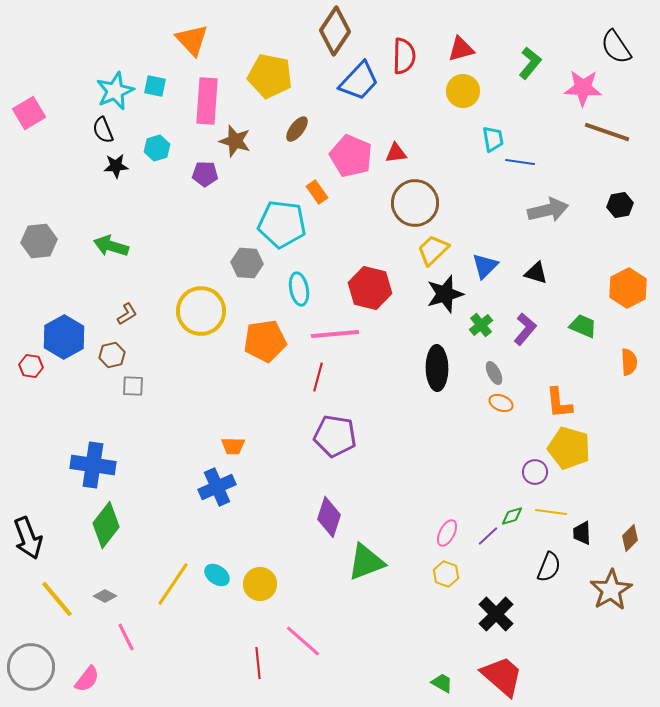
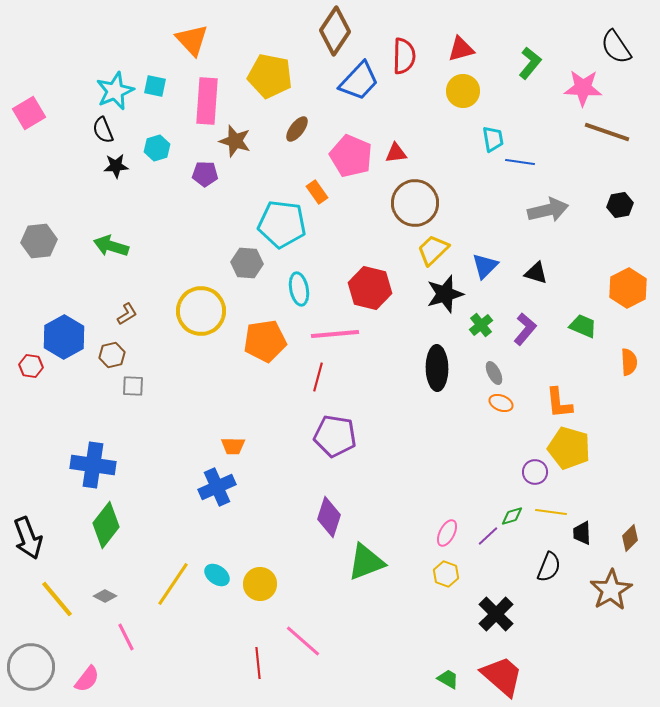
green trapezoid at (442, 683): moved 6 px right, 4 px up
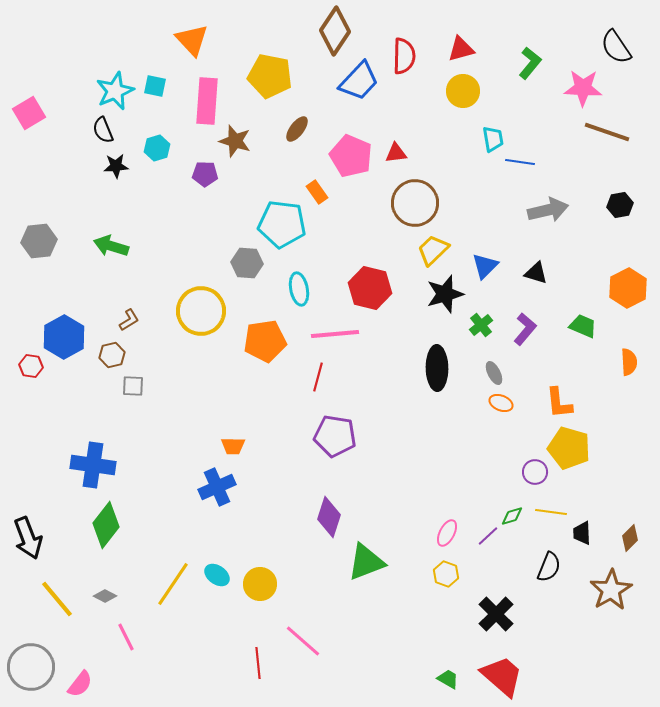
brown L-shape at (127, 314): moved 2 px right, 6 px down
pink semicircle at (87, 679): moved 7 px left, 5 px down
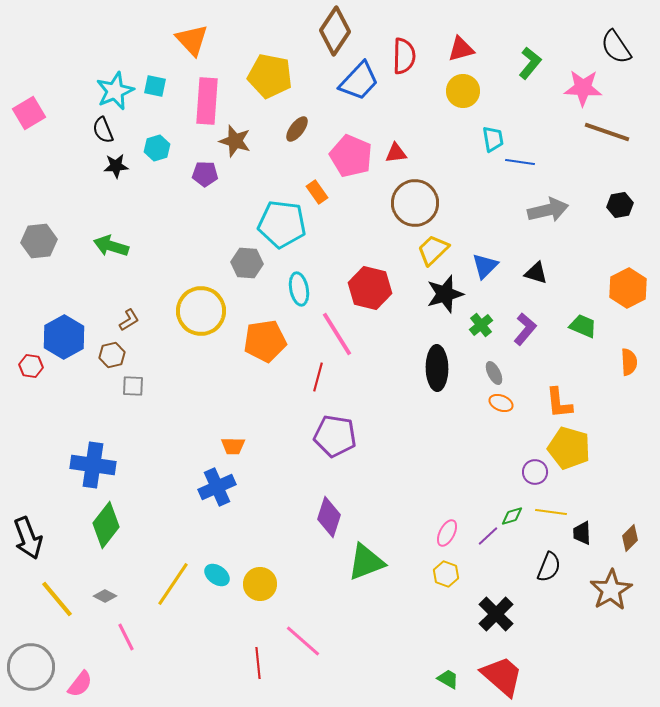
pink line at (335, 334): moved 2 px right; rotated 63 degrees clockwise
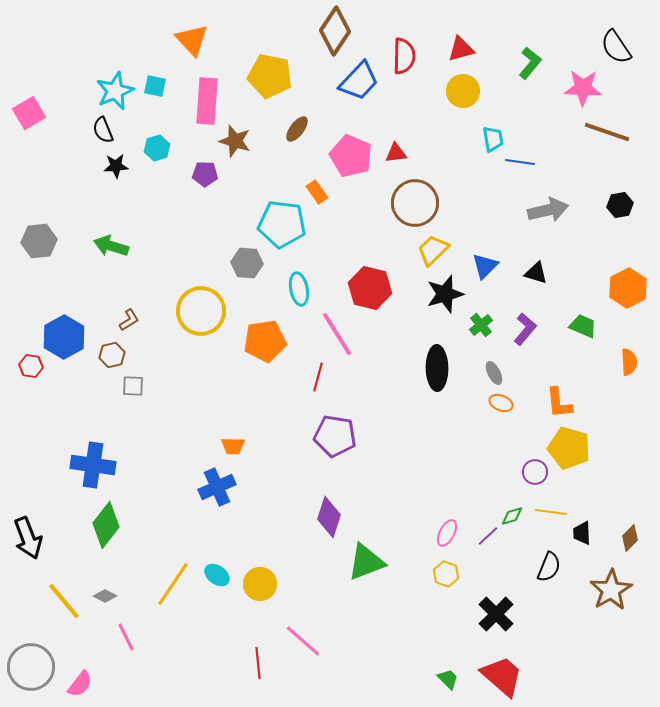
yellow line at (57, 599): moved 7 px right, 2 px down
green trapezoid at (448, 679): rotated 15 degrees clockwise
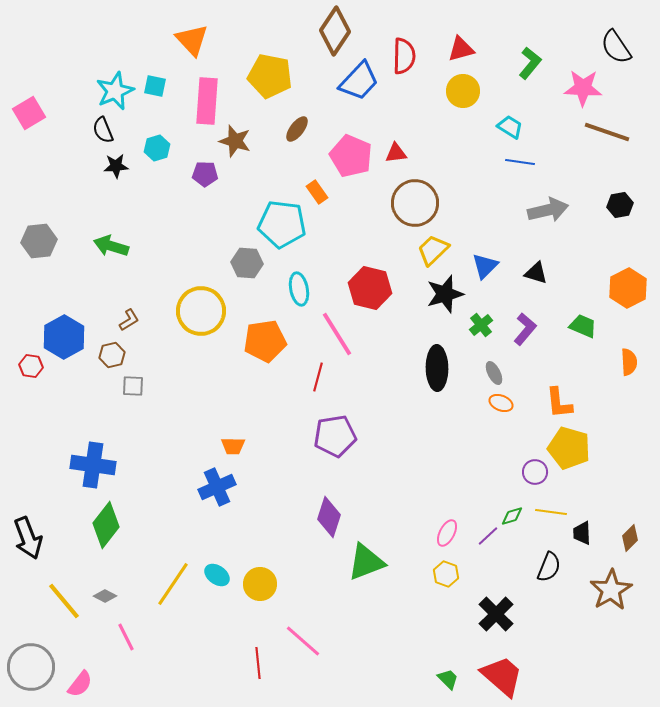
cyan trapezoid at (493, 139): moved 17 px right, 12 px up; rotated 48 degrees counterclockwise
purple pentagon at (335, 436): rotated 18 degrees counterclockwise
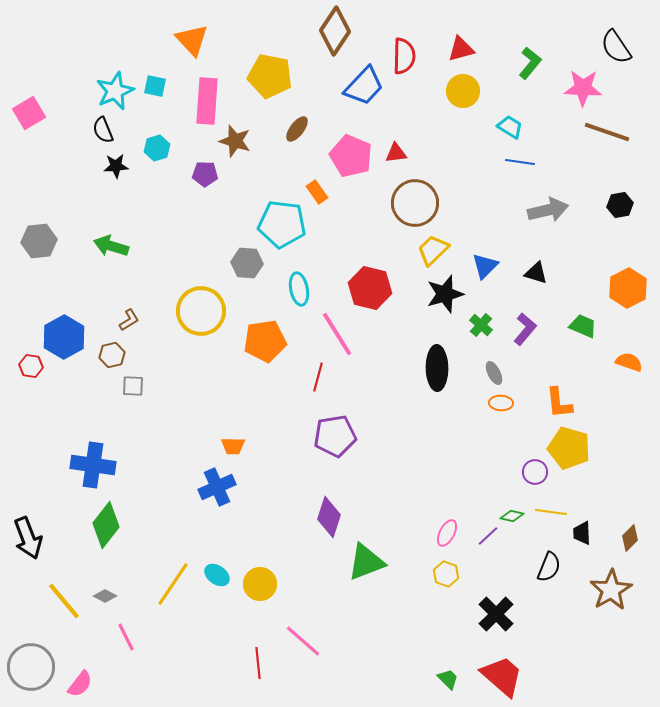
blue trapezoid at (359, 81): moved 5 px right, 5 px down
green cross at (481, 325): rotated 10 degrees counterclockwise
orange semicircle at (629, 362): rotated 68 degrees counterclockwise
orange ellipse at (501, 403): rotated 20 degrees counterclockwise
green diamond at (512, 516): rotated 30 degrees clockwise
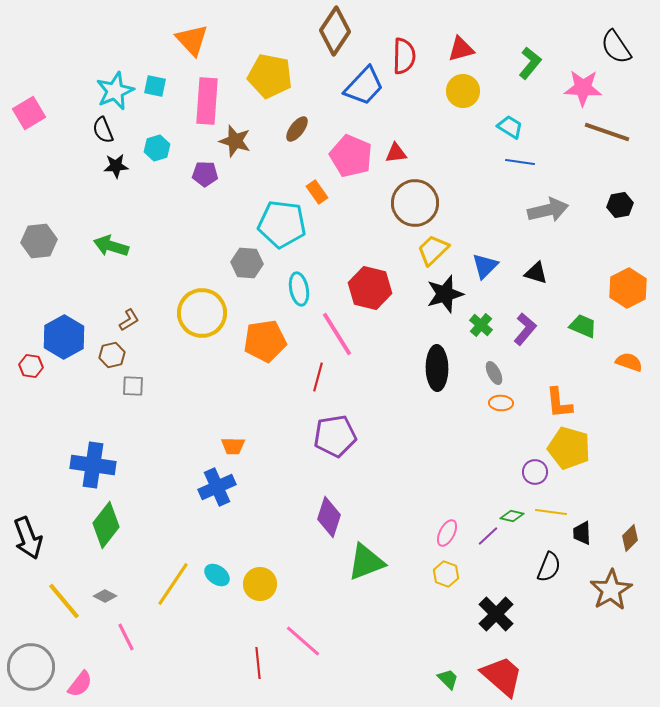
yellow circle at (201, 311): moved 1 px right, 2 px down
